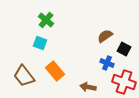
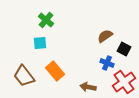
cyan square: rotated 24 degrees counterclockwise
red cross: rotated 35 degrees clockwise
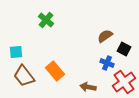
cyan square: moved 24 px left, 9 px down
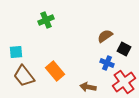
green cross: rotated 28 degrees clockwise
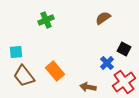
brown semicircle: moved 2 px left, 18 px up
blue cross: rotated 24 degrees clockwise
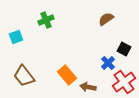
brown semicircle: moved 3 px right, 1 px down
cyan square: moved 15 px up; rotated 16 degrees counterclockwise
blue cross: moved 1 px right
orange rectangle: moved 12 px right, 4 px down
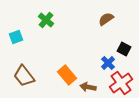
green cross: rotated 28 degrees counterclockwise
red cross: moved 3 px left, 1 px down
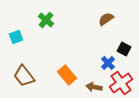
brown arrow: moved 6 px right
